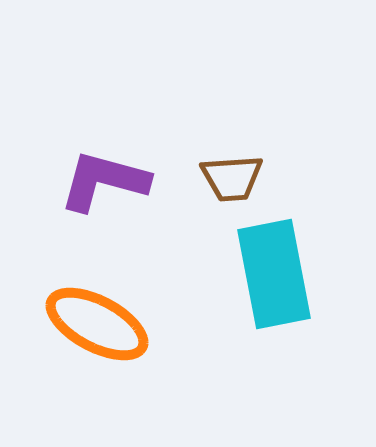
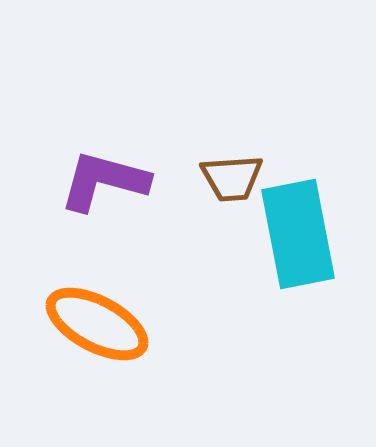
cyan rectangle: moved 24 px right, 40 px up
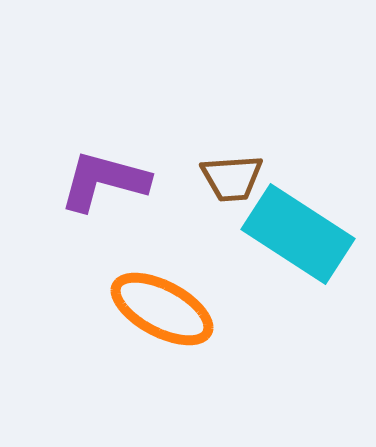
cyan rectangle: rotated 46 degrees counterclockwise
orange ellipse: moved 65 px right, 15 px up
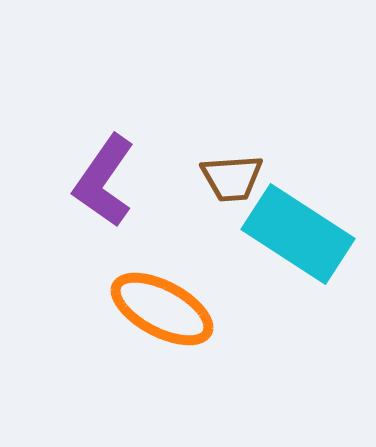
purple L-shape: rotated 70 degrees counterclockwise
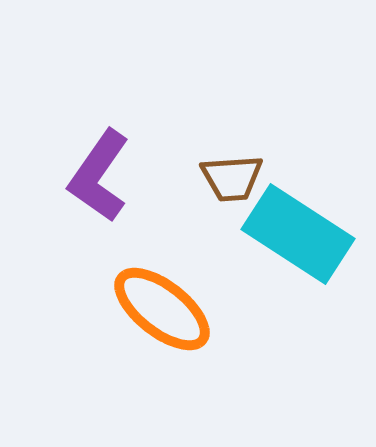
purple L-shape: moved 5 px left, 5 px up
orange ellipse: rotated 10 degrees clockwise
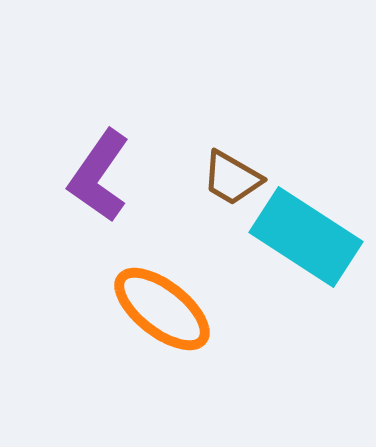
brown trapezoid: rotated 34 degrees clockwise
cyan rectangle: moved 8 px right, 3 px down
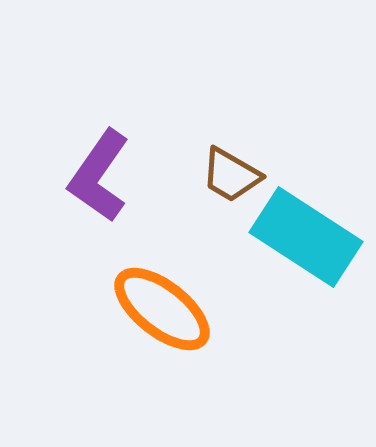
brown trapezoid: moved 1 px left, 3 px up
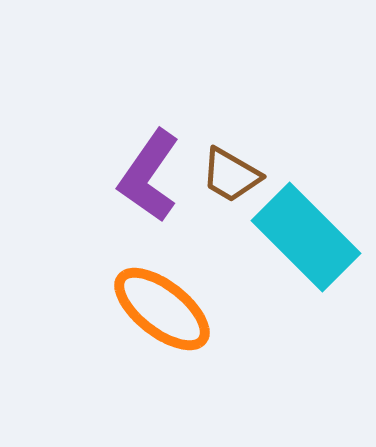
purple L-shape: moved 50 px right
cyan rectangle: rotated 12 degrees clockwise
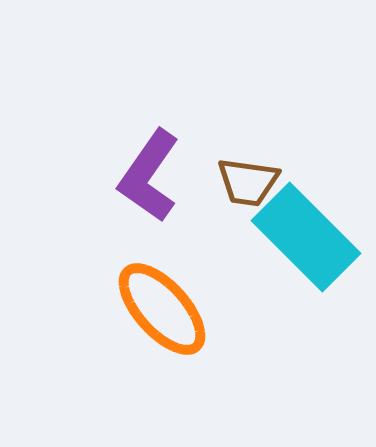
brown trapezoid: moved 17 px right, 7 px down; rotated 22 degrees counterclockwise
orange ellipse: rotated 10 degrees clockwise
